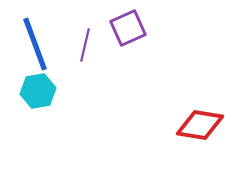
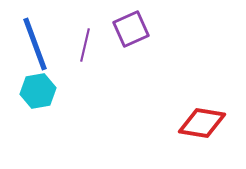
purple square: moved 3 px right, 1 px down
red diamond: moved 2 px right, 2 px up
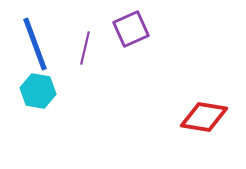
purple line: moved 3 px down
cyan hexagon: rotated 20 degrees clockwise
red diamond: moved 2 px right, 6 px up
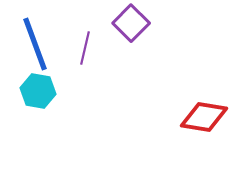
purple square: moved 6 px up; rotated 21 degrees counterclockwise
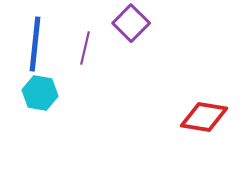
blue line: rotated 26 degrees clockwise
cyan hexagon: moved 2 px right, 2 px down
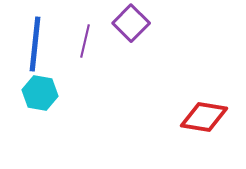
purple line: moved 7 px up
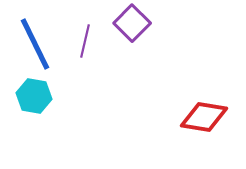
purple square: moved 1 px right
blue line: rotated 32 degrees counterclockwise
cyan hexagon: moved 6 px left, 3 px down
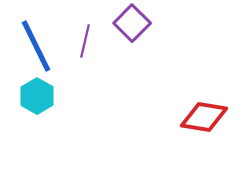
blue line: moved 1 px right, 2 px down
cyan hexagon: moved 3 px right; rotated 20 degrees clockwise
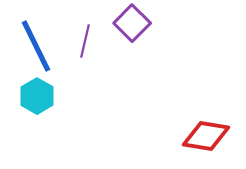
red diamond: moved 2 px right, 19 px down
